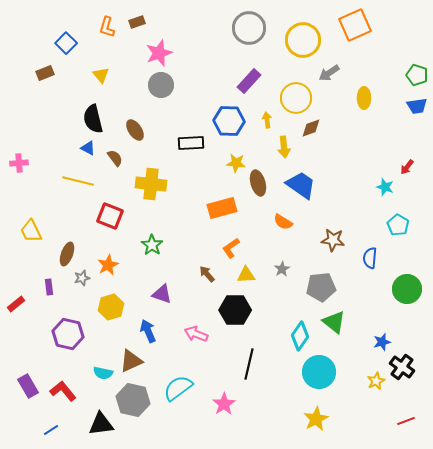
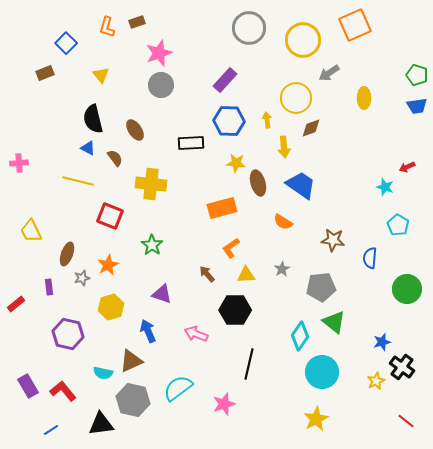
purple rectangle at (249, 81): moved 24 px left, 1 px up
red arrow at (407, 167): rotated 28 degrees clockwise
cyan circle at (319, 372): moved 3 px right
pink star at (224, 404): rotated 15 degrees clockwise
red line at (406, 421): rotated 60 degrees clockwise
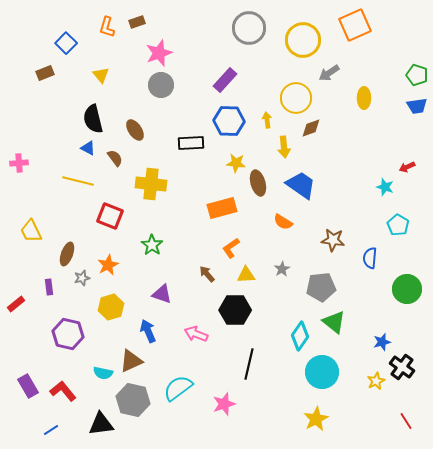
red line at (406, 421): rotated 18 degrees clockwise
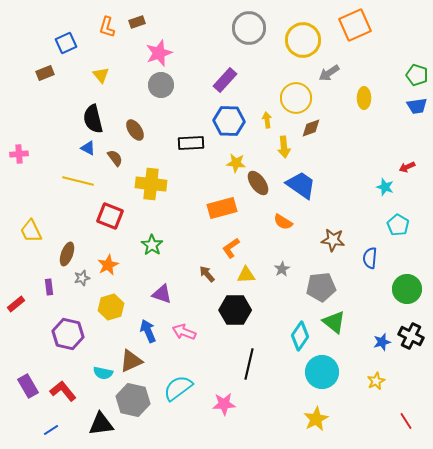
blue square at (66, 43): rotated 20 degrees clockwise
pink cross at (19, 163): moved 9 px up
brown ellipse at (258, 183): rotated 20 degrees counterclockwise
pink arrow at (196, 334): moved 12 px left, 2 px up
black cross at (402, 367): moved 9 px right, 31 px up; rotated 10 degrees counterclockwise
pink star at (224, 404): rotated 15 degrees clockwise
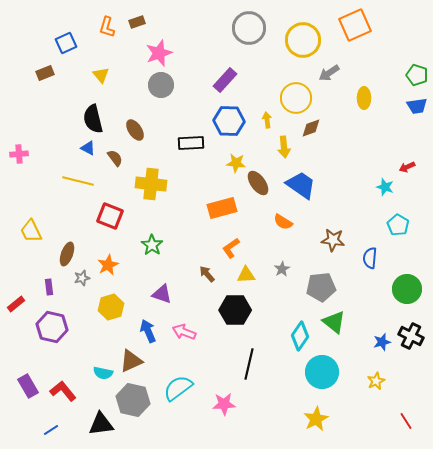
purple hexagon at (68, 334): moved 16 px left, 7 px up
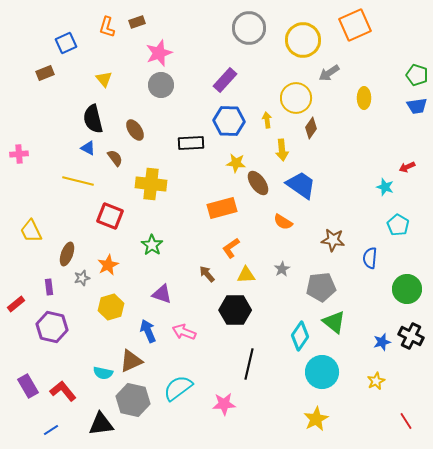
yellow triangle at (101, 75): moved 3 px right, 4 px down
brown diamond at (311, 128): rotated 35 degrees counterclockwise
yellow arrow at (284, 147): moved 2 px left, 3 px down
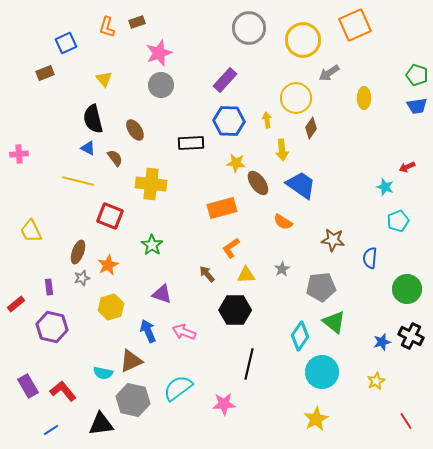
cyan pentagon at (398, 225): moved 4 px up; rotated 20 degrees clockwise
brown ellipse at (67, 254): moved 11 px right, 2 px up
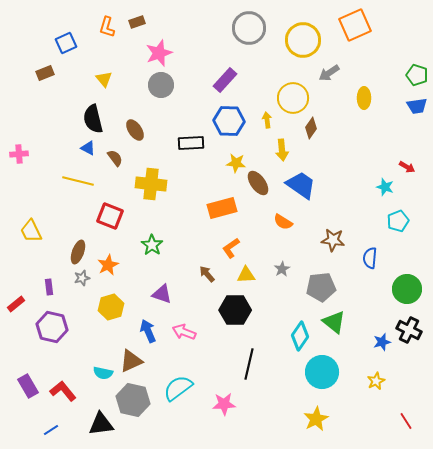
yellow circle at (296, 98): moved 3 px left
red arrow at (407, 167): rotated 126 degrees counterclockwise
black cross at (411, 336): moved 2 px left, 6 px up
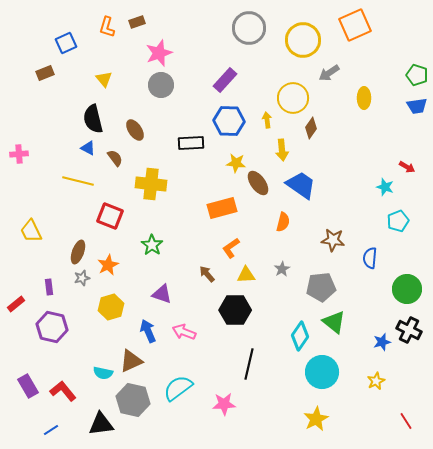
orange semicircle at (283, 222): rotated 108 degrees counterclockwise
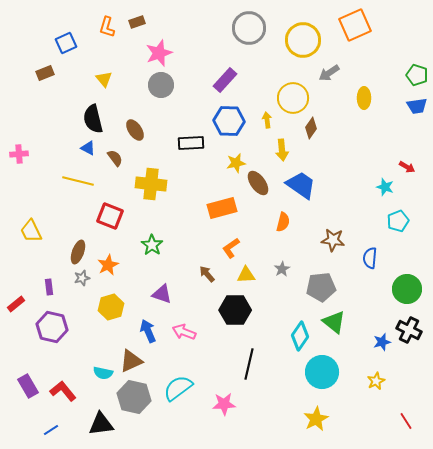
yellow star at (236, 163): rotated 18 degrees counterclockwise
gray hexagon at (133, 400): moved 1 px right, 3 px up
